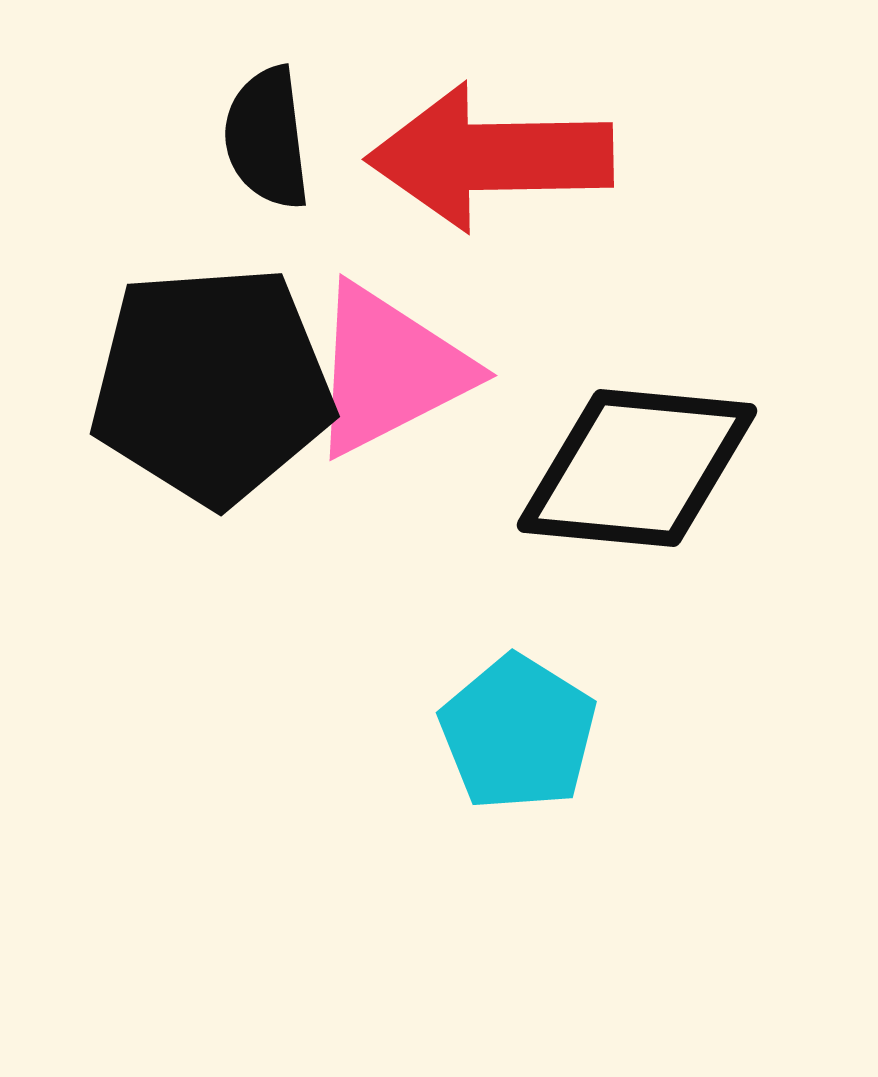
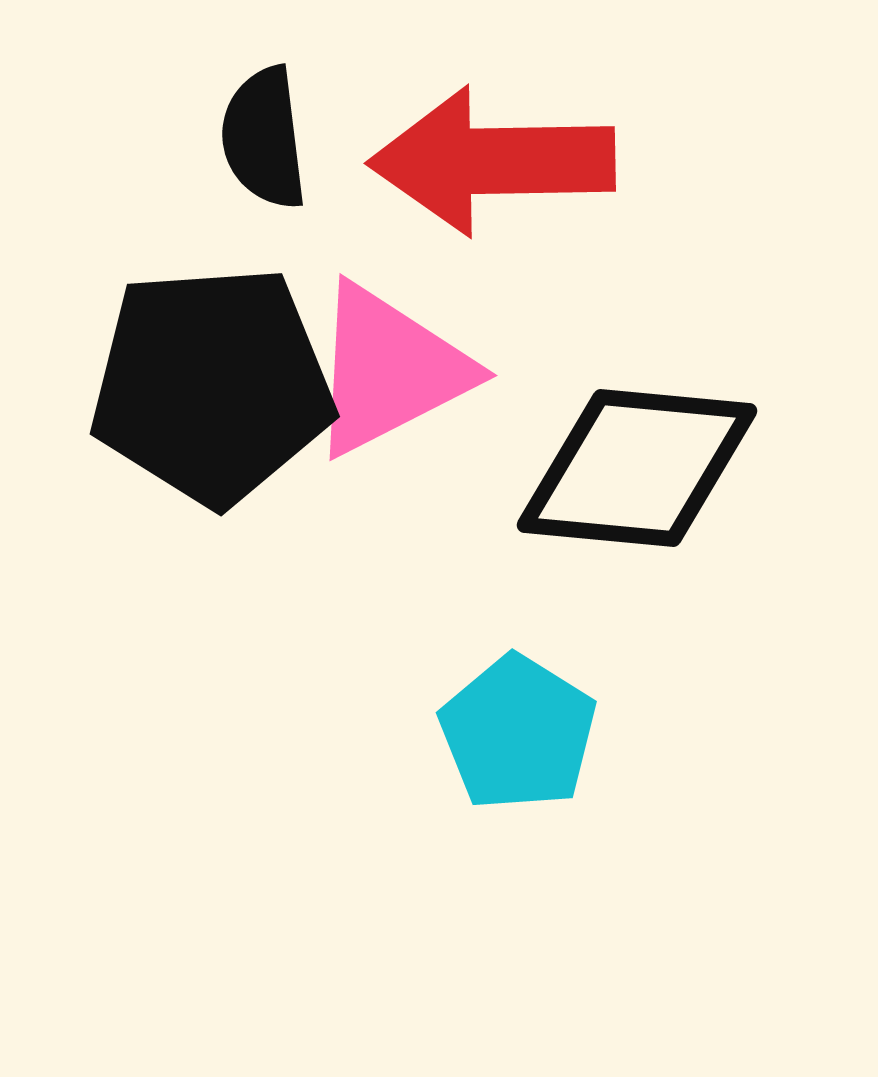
black semicircle: moved 3 px left
red arrow: moved 2 px right, 4 px down
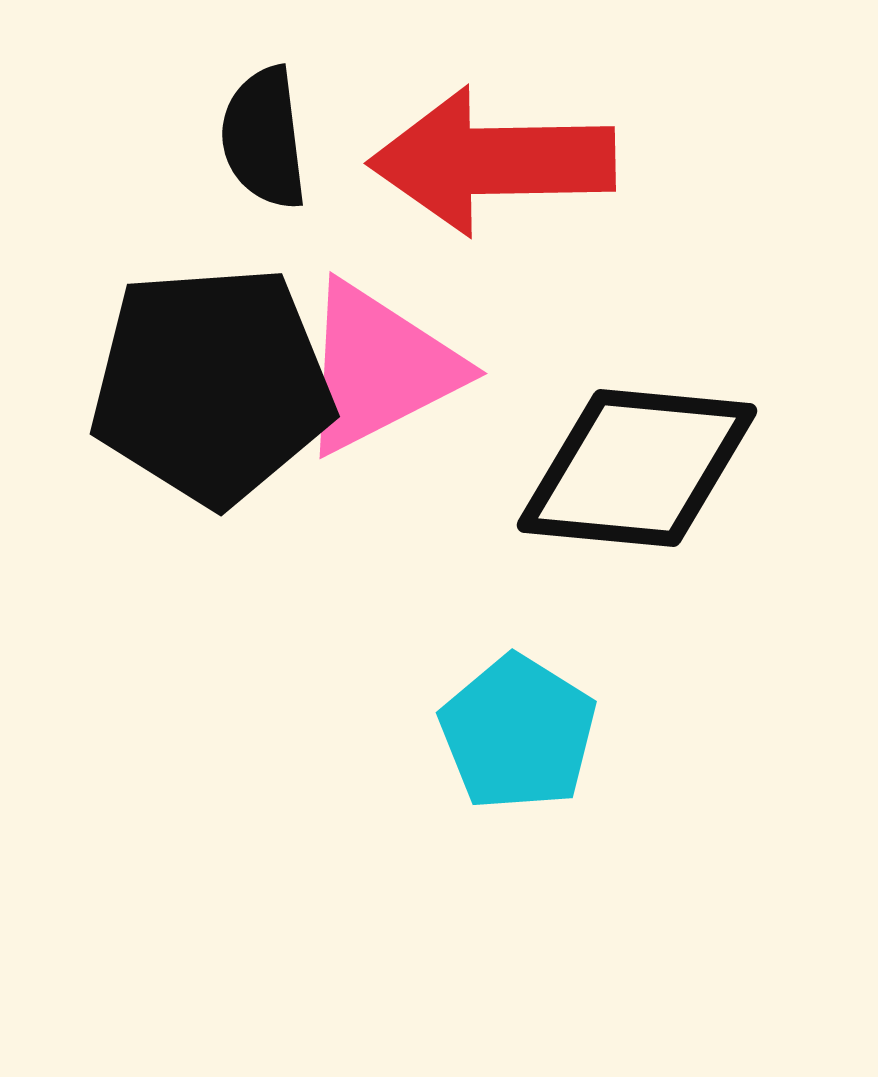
pink triangle: moved 10 px left, 2 px up
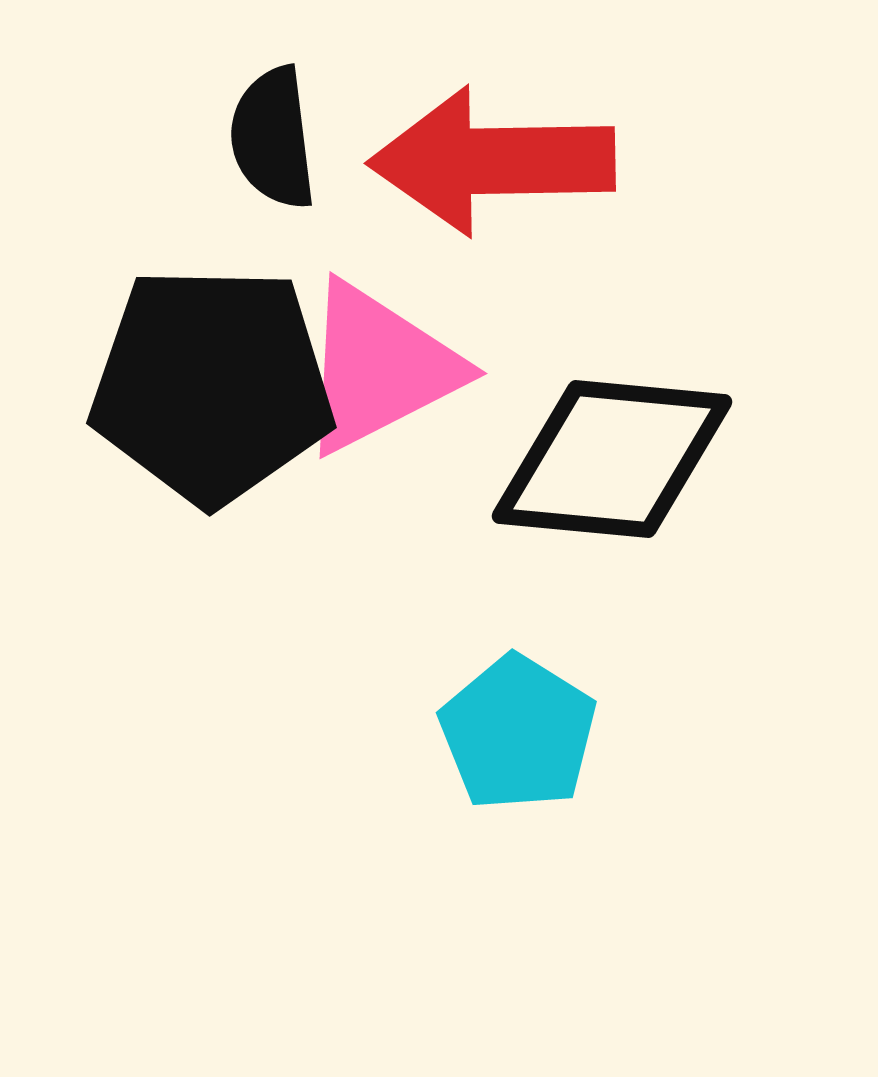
black semicircle: moved 9 px right
black pentagon: rotated 5 degrees clockwise
black diamond: moved 25 px left, 9 px up
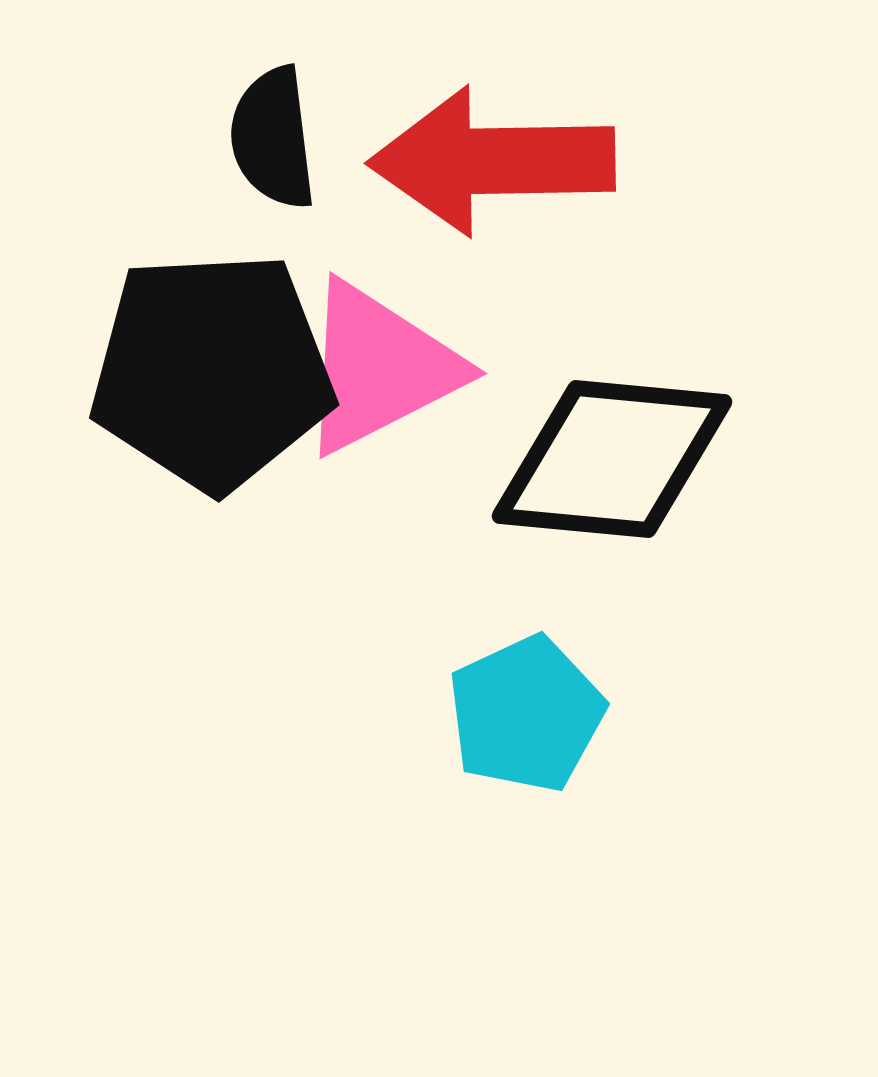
black pentagon: moved 14 px up; rotated 4 degrees counterclockwise
cyan pentagon: moved 8 px right, 19 px up; rotated 15 degrees clockwise
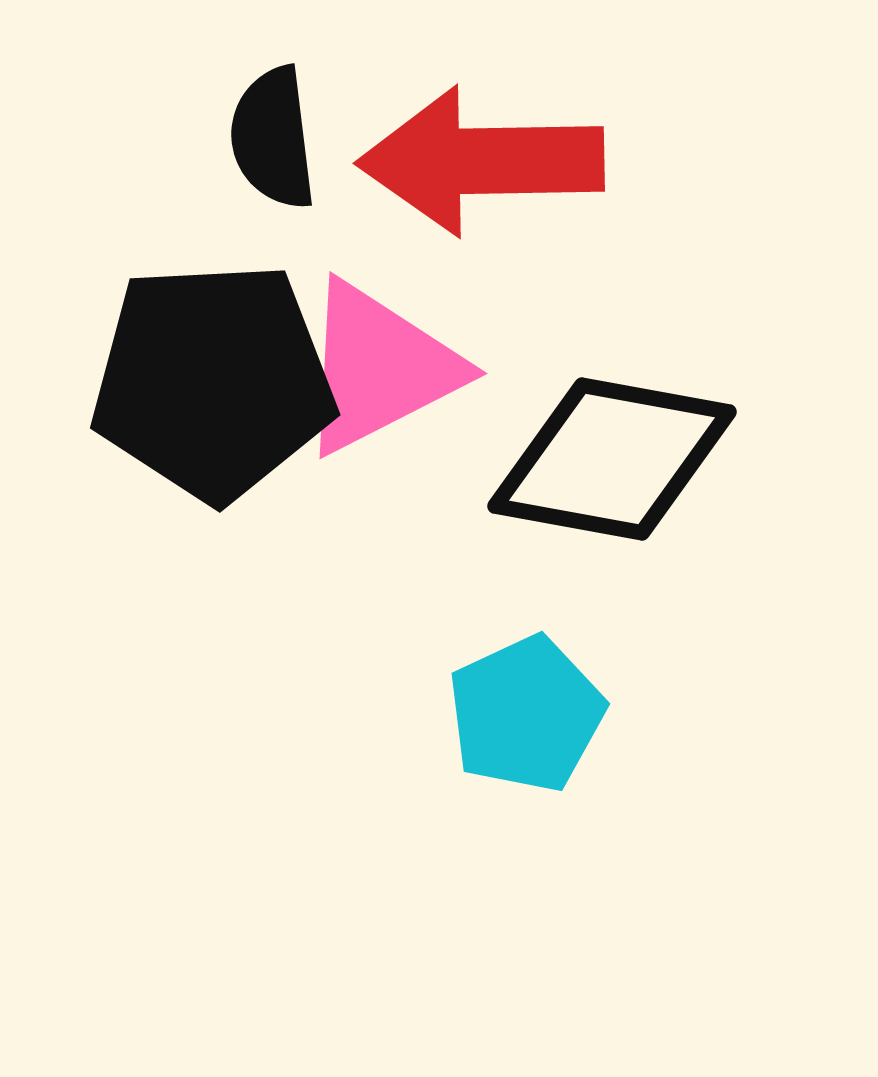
red arrow: moved 11 px left
black pentagon: moved 1 px right, 10 px down
black diamond: rotated 5 degrees clockwise
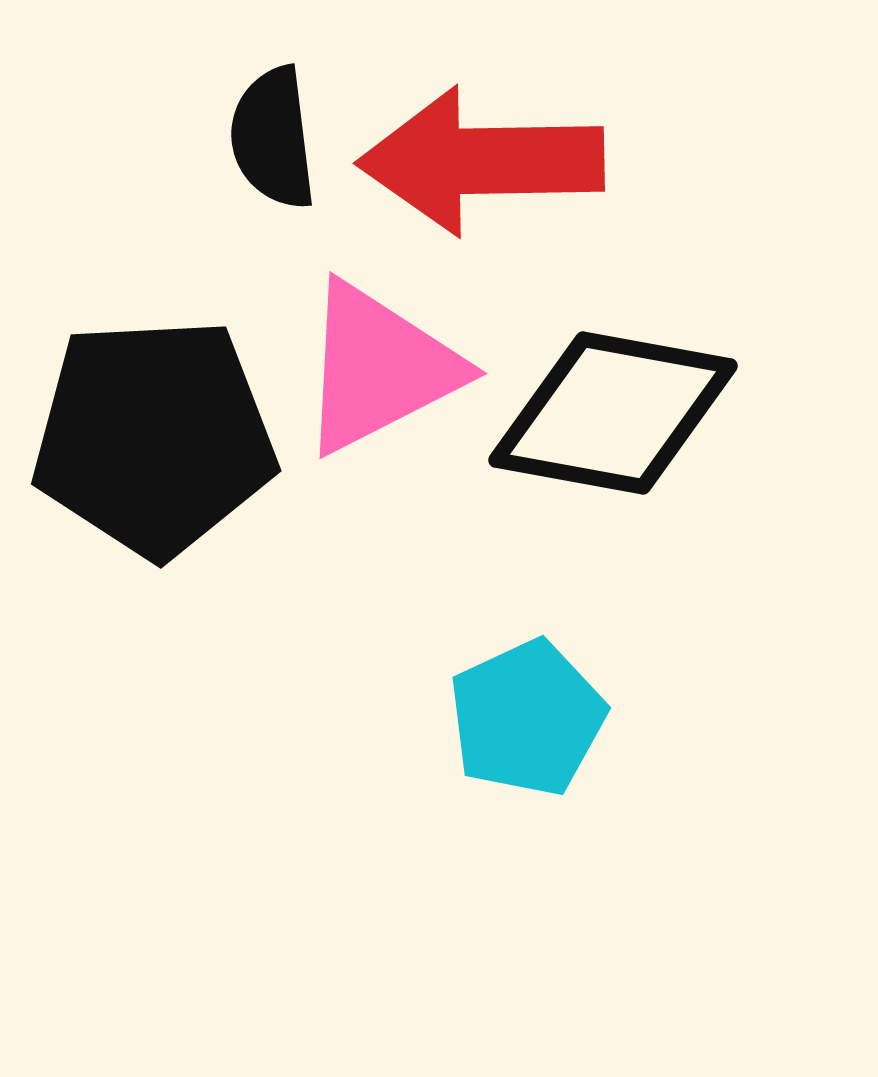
black pentagon: moved 59 px left, 56 px down
black diamond: moved 1 px right, 46 px up
cyan pentagon: moved 1 px right, 4 px down
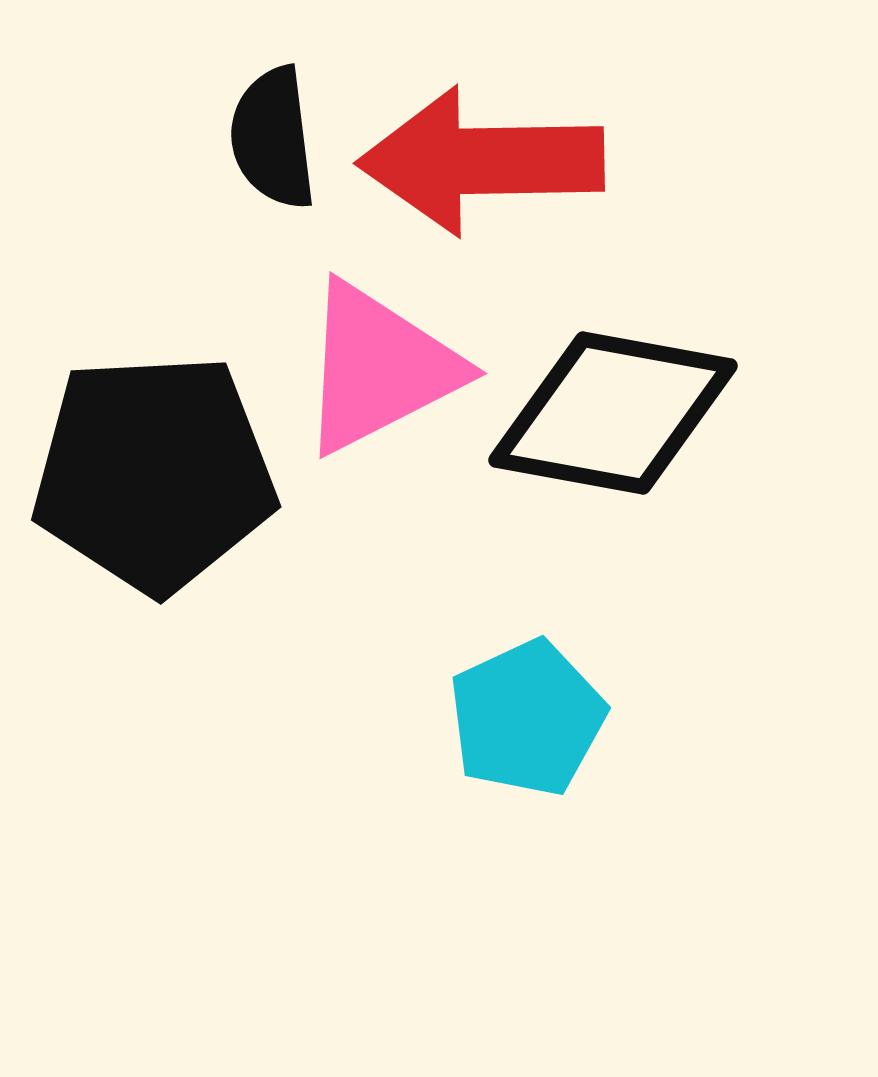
black pentagon: moved 36 px down
